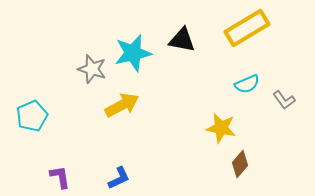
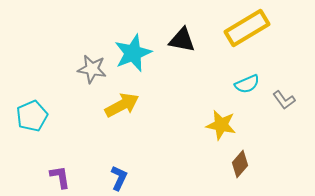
cyan star: rotated 9 degrees counterclockwise
gray star: rotated 8 degrees counterclockwise
yellow star: moved 3 px up
blue L-shape: rotated 40 degrees counterclockwise
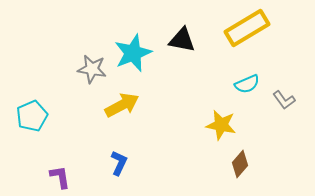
blue L-shape: moved 15 px up
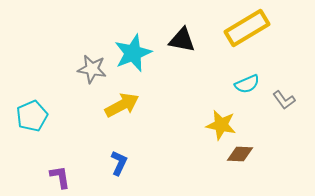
brown diamond: moved 10 px up; rotated 52 degrees clockwise
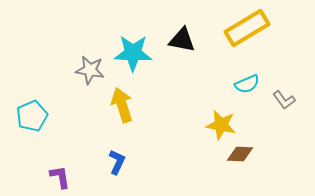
cyan star: rotated 24 degrees clockwise
gray star: moved 2 px left, 1 px down
yellow arrow: rotated 80 degrees counterclockwise
blue L-shape: moved 2 px left, 1 px up
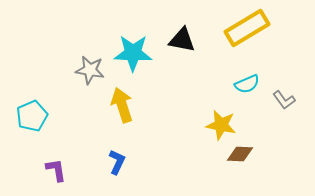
purple L-shape: moved 4 px left, 7 px up
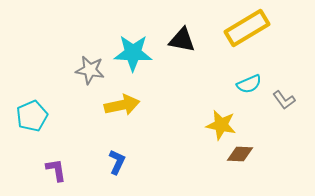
cyan semicircle: moved 2 px right
yellow arrow: rotated 96 degrees clockwise
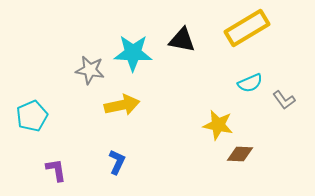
cyan semicircle: moved 1 px right, 1 px up
yellow star: moved 3 px left
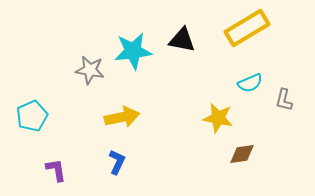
cyan star: moved 2 px up; rotated 9 degrees counterclockwise
gray L-shape: rotated 50 degrees clockwise
yellow arrow: moved 12 px down
yellow star: moved 7 px up
brown diamond: moved 2 px right; rotated 12 degrees counterclockwise
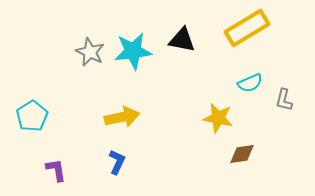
gray star: moved 18 px up; rotated 16 degrees clockwise
cyan pentagon: rotated 8 degrees counterclockwise
